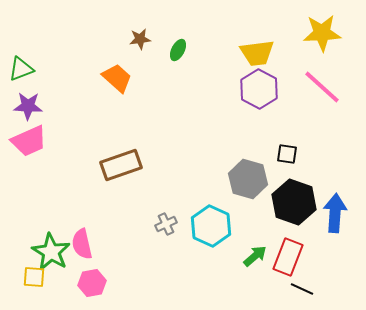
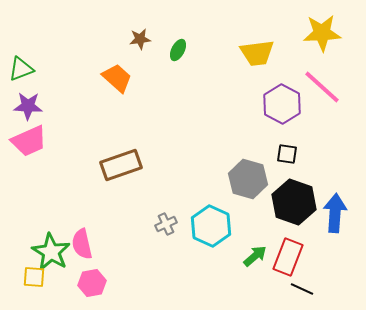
purple hexagon: moved 23 px right, 15 px down
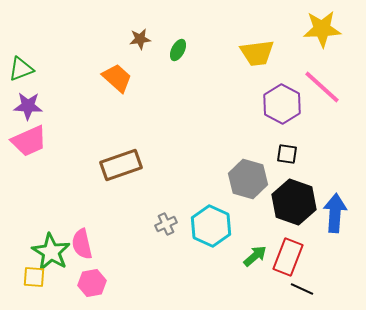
yellow star: moved 4 px up
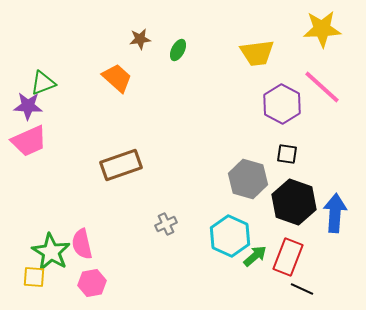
green triangle: moved 22 px right, 14 px down
cyan hexagon: moved 19 px right, 10 px down
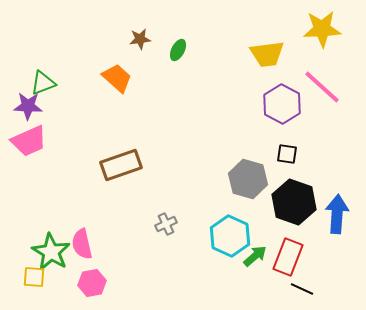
yellow trapezoid: moved 10 px right, 1 px down
blue arrow: moved 2 px right, 1 px down
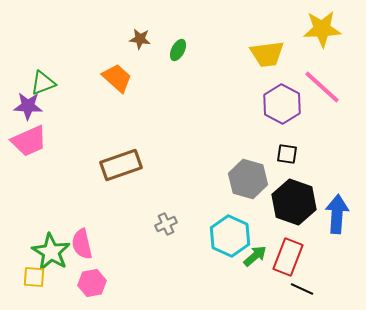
brown star: rotated 15 degrees clockwise
